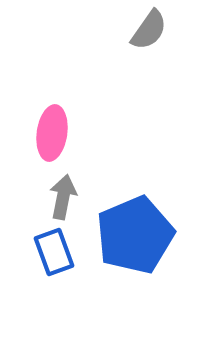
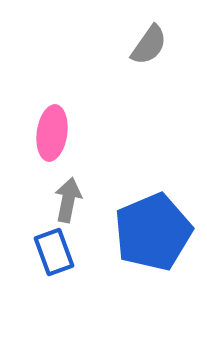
gray semicircle: moved 15 px down
gray arrow: moved 5 px right, 3 px down
blue pentagon: moved 18 px right, 3 px up
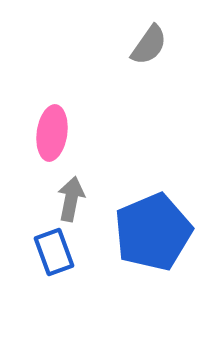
gray arrow: moved 3 px right, 1 px up
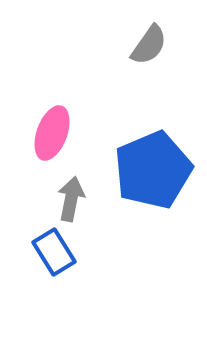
pink ellipse: rotated 12 degrees clockwise
blue pentagon: moved 62 px up
blue rectangle: rotated 12 degrees counterclockwise
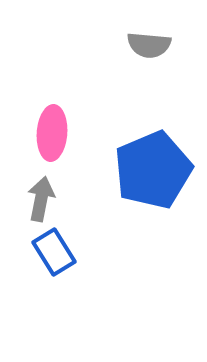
gray semicircle: rotated 60 degrees clockwise
pink ellipse: rotated 16 degrees counterclockwise
gray arrow: moved 30 px left
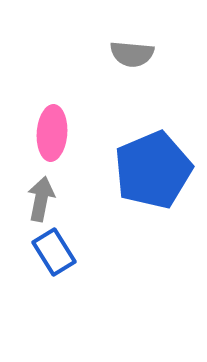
gray semicircle: moved 17 px left, 9 px down
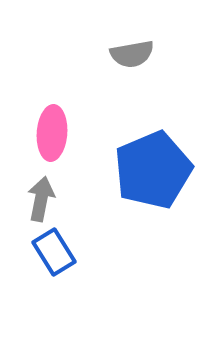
gray semicircle: rotated 15 degrees counterclockwise
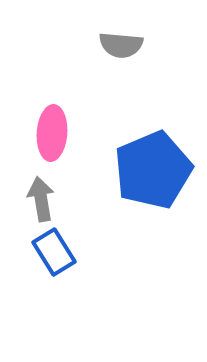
gray semicircle: moved 11 px left, 9 px up; rotated 15 degrees clockwise
gray arrow: rotated 21 degrees counterclockwise
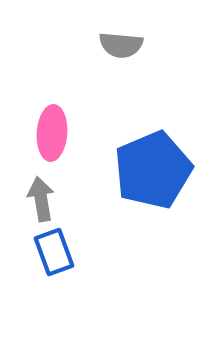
blue rectangle: rotated 12 degrees clockwise
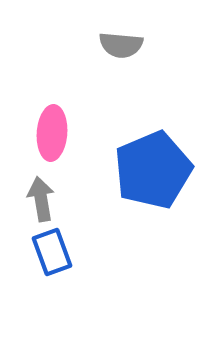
blue rectangle: moved 2 px left
